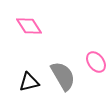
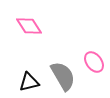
pink ellipse: moved 2 px left
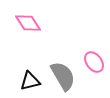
pink diamond: moved 1 px left, 3 px up
black triangle: moved 1 px right, 1 px up
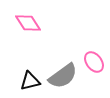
gray semicircle: rotated 84 degrees clockwise
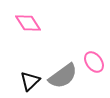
black triangle: rotated 30 degrees counterclockwise
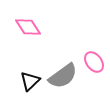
pink diamond: moved 4 px down
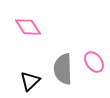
gray semicircle: moved 7 px up; rotated 124 degrees clockwise
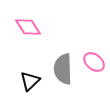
pink ellipse: rotated 15 degrees counterclockwise
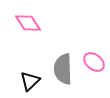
pink diamond: moved 4 px up
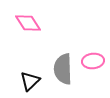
pink ellipse: moved 1 px left, 1 px up; rotated 45 degrees counterclockwise
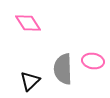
pink ellipse: rotated 15 degrees clockwise
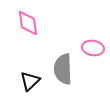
pink diamond: rotated 24 degrees clockwise
pink ellipse: moved 13 px up
